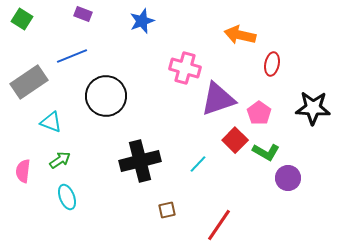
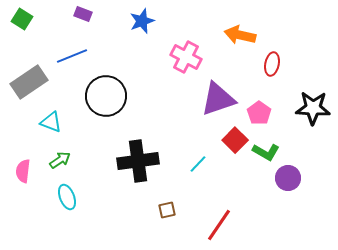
pink cross: moved 1 px right, 11 px up; rotated 12 degrees clockwise
black cross: moved 2 px left; rotated 6 degrees clockwise
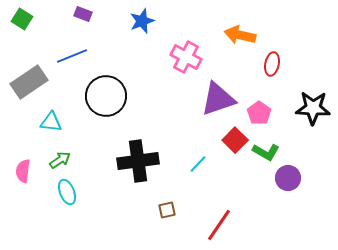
cyan triangle: rotated 15 degrees counterclockwise
cyan ellipse: moved 5 px up
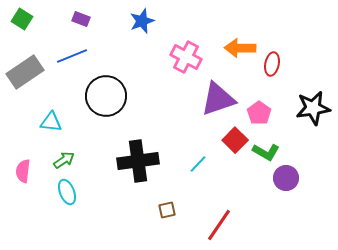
purple rectangle: moved 2 px left, 5 px down
orange arrow: moved 13 px down; rotated 12 degrees counterclockwise
gray rectangle: moved 4 px left, 10 px up
black star: rotated 12 degrees counterclockwise
green arrow: moved 4 px right
purple circle: moved 2 px left
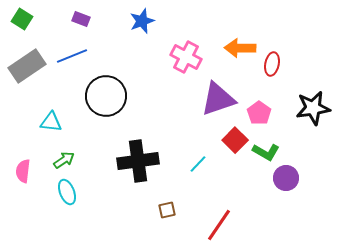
gray rectangle: moved 2 px right, 6 px up
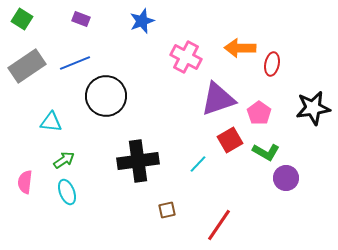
blue line: moved 3 px right, 7 px down
red square: moved 5 px left; rotated 15 degrees clockwise
pink semicircle: moved 2 px right, 11 px down
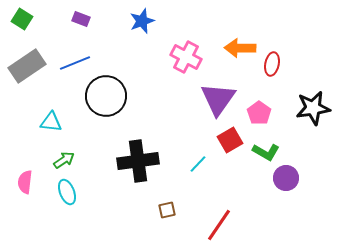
purple triangle: rotated 36 degrees counterclockwise
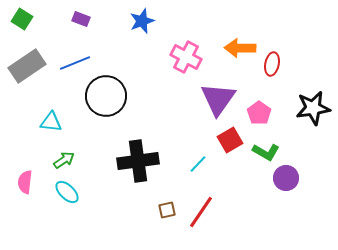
cyan ellipse: rotated 25 degrees counterclockwise
red line: moved 18 px left, 13 px up
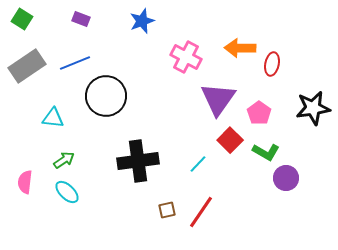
cyan triangle: moved 2 px right, 4 px up
red square: rotated 15 degrees counterclockwise
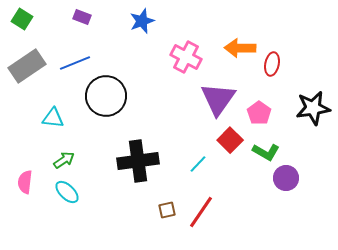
purple rectangle: moved 1 px right, 2 px up
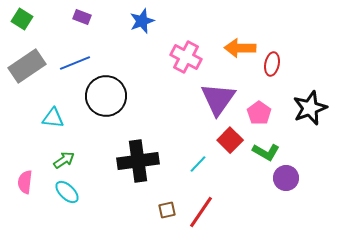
black star: moved 3 px left; rotated 12 degrees counterclockwise
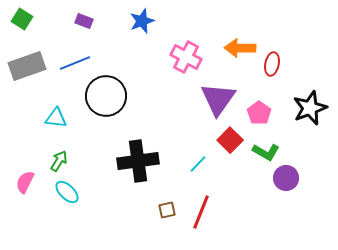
purple rectangle: moved 2 px right, 4 px down
gray rectangle: rotated 15 degrees clockwise
cyan triangle: moved 3 px right
green arrow: moved 5 px left, 1 px down; rotated 25 degrees counterclockwise
pink semicircle: rotated 20 degrees clockwise
red line: rotated 12 degrees counterclockwise
